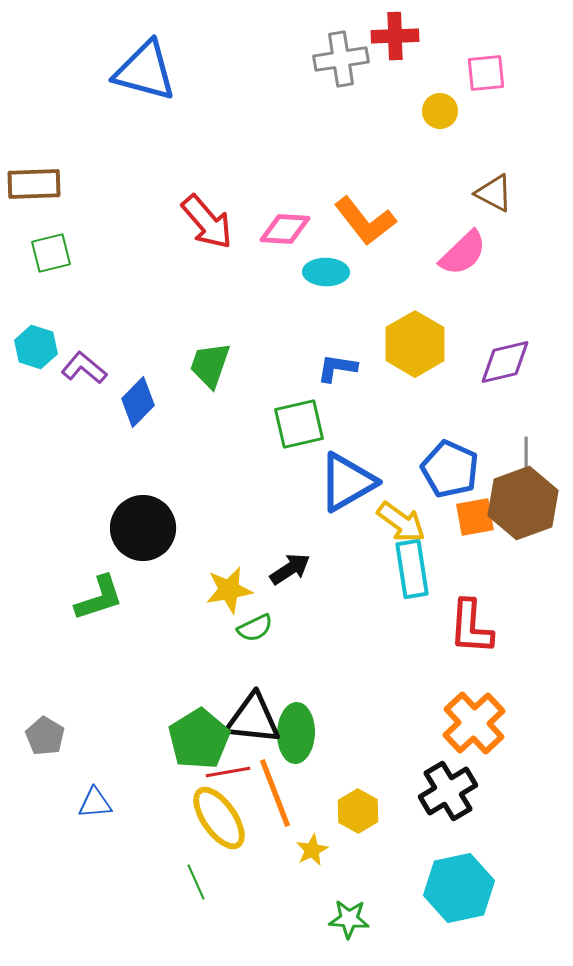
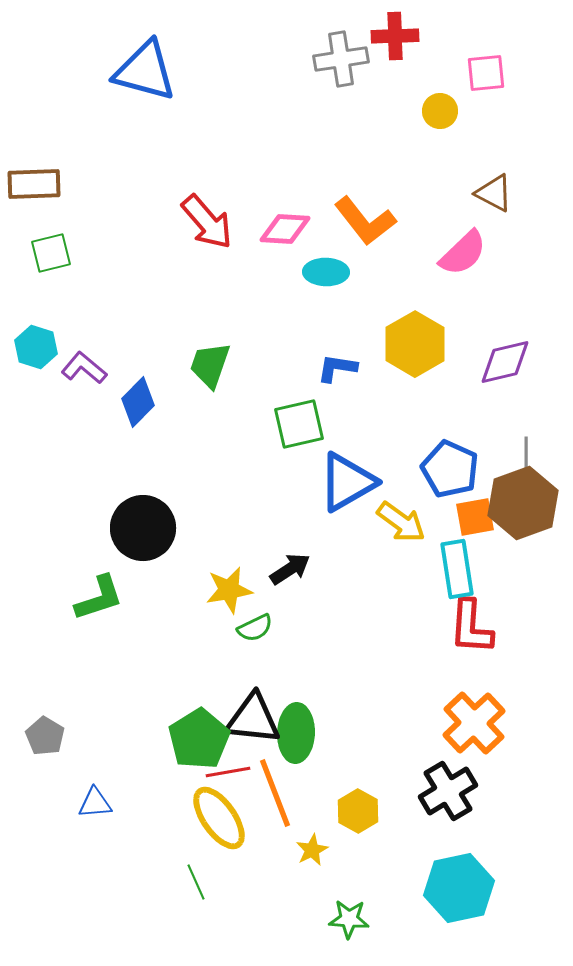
cyan rectangle at (412, 569): moved 45 px right
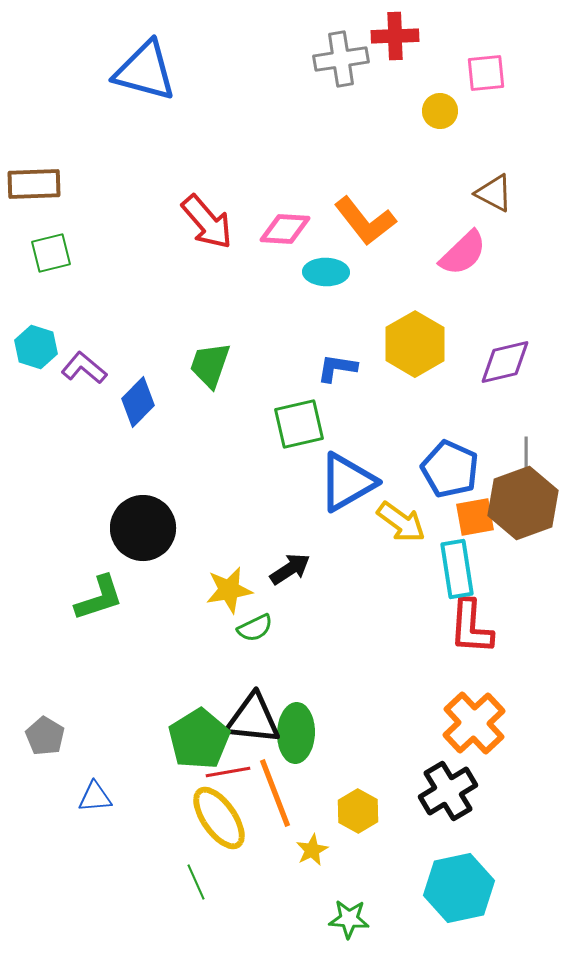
blue triangle at (95, 803): moved 6 px up
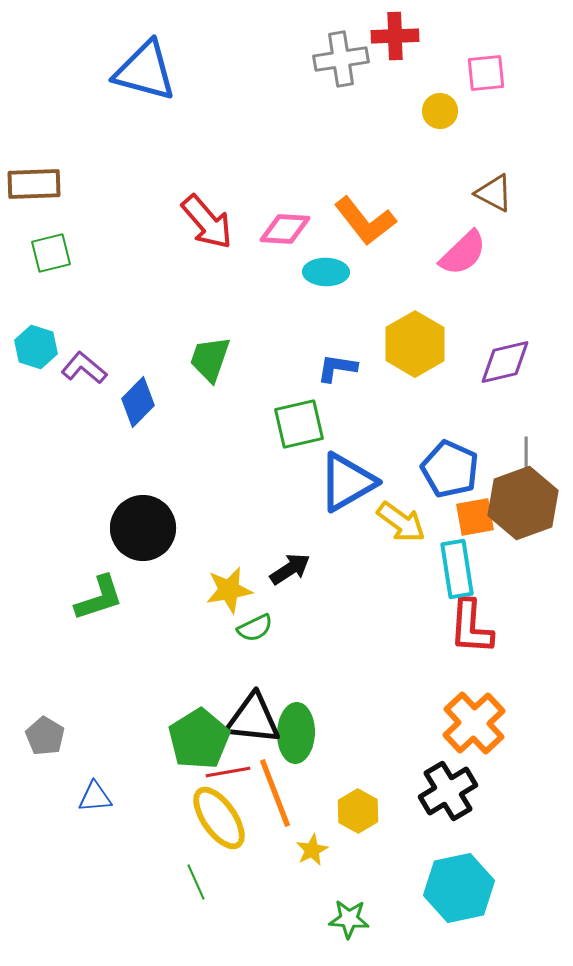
green trapezoid at (210, 365): moved 6 px up
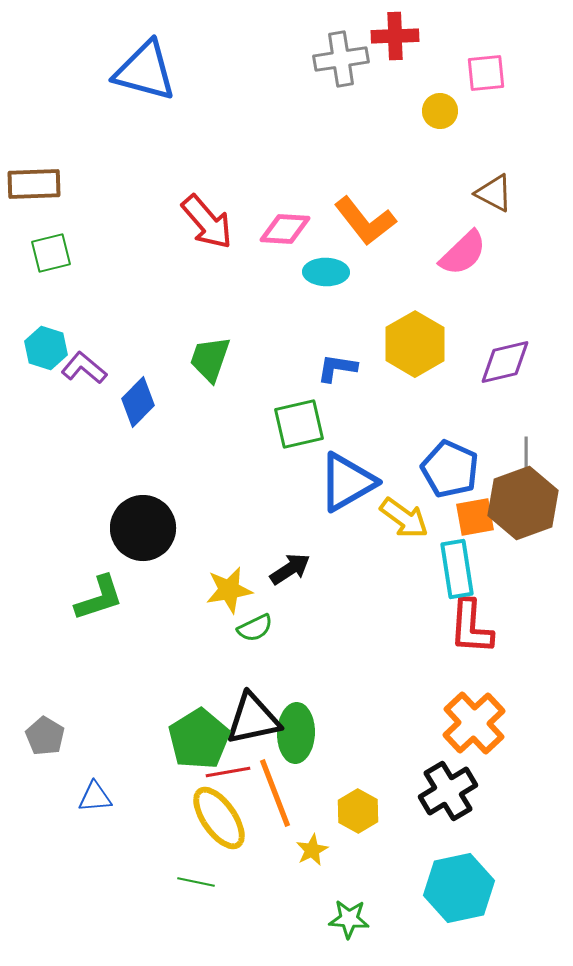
cyan hexagon at (36, 347): moved 10 px right, 1 px down
yellow arrow at (401, 522): moved 3 px right, 4 px up
black triangle at (253, 719): rotated 18 degrees counterclockwise
green line at (196, 882): rotated 54 degrees counterclockwise
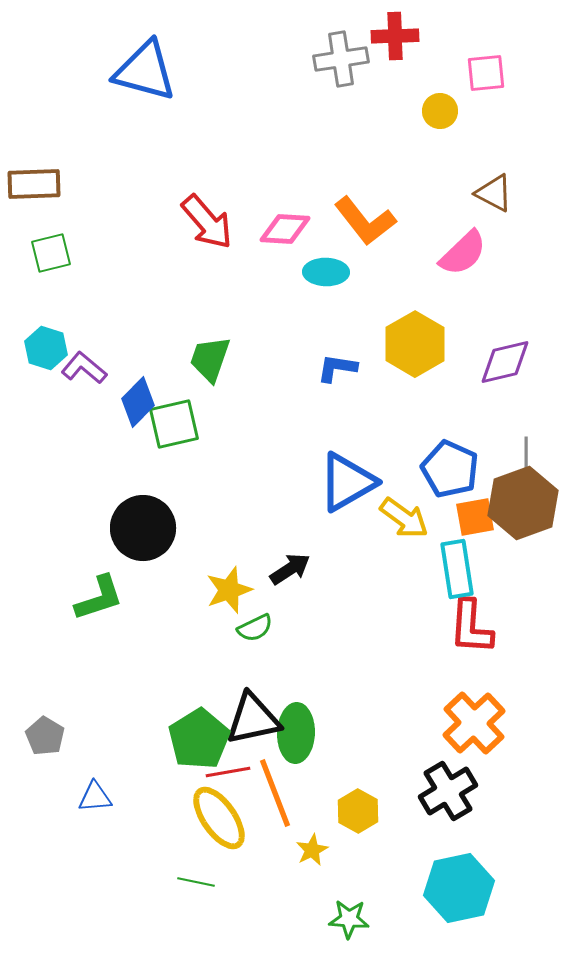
green square at (299, 424): moved 125 px left
yellow star at (229, 590): rotated 9 degrees counterclockwise
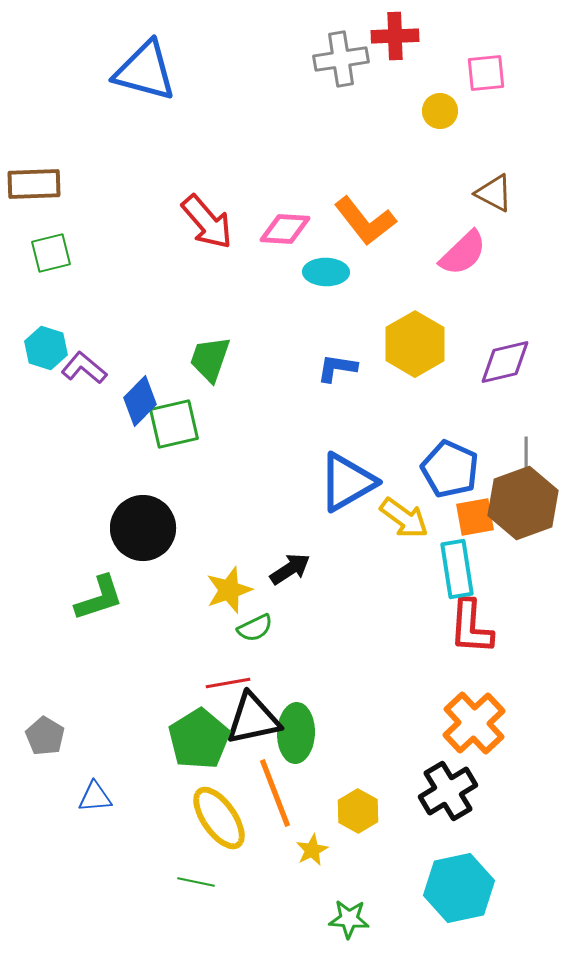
blue diamond at (138, 402): moved 2 px right, 1 px up
red line at (228, 772): moved 89 px up
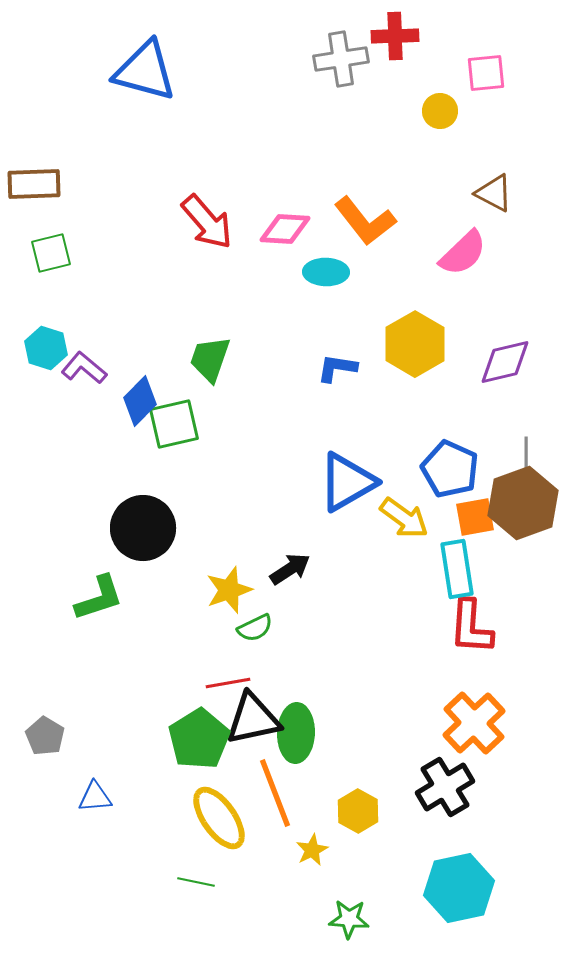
black cross at (448, 791): moved 3 px left, 4 px up
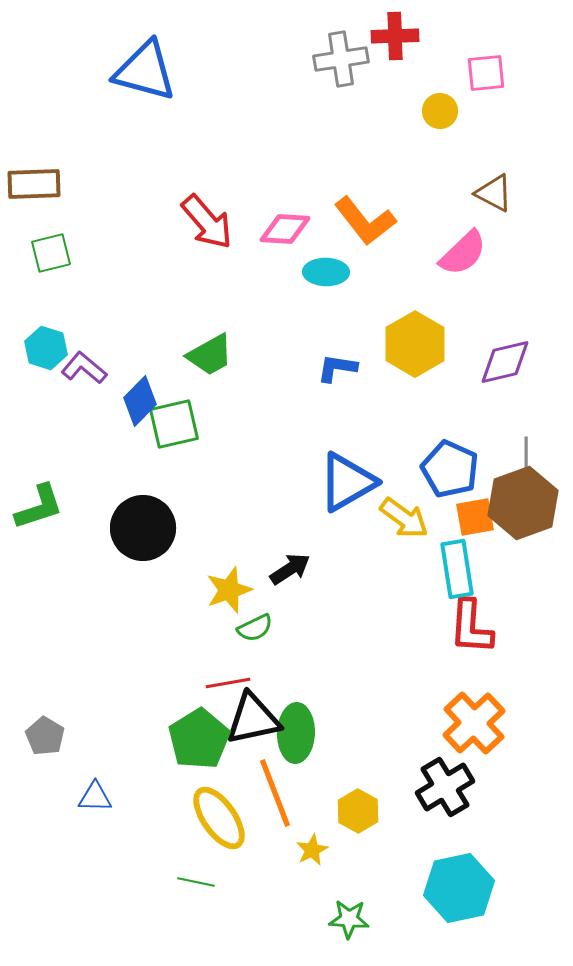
green trapezoid at (210, 359): moved 4 px up; rotated 138 degrees counterclockwise
green L-shape at (99, 598): moved 60 px left, 91 px up
blue triangle at (95, 797): rotated 6 degrees clockwise
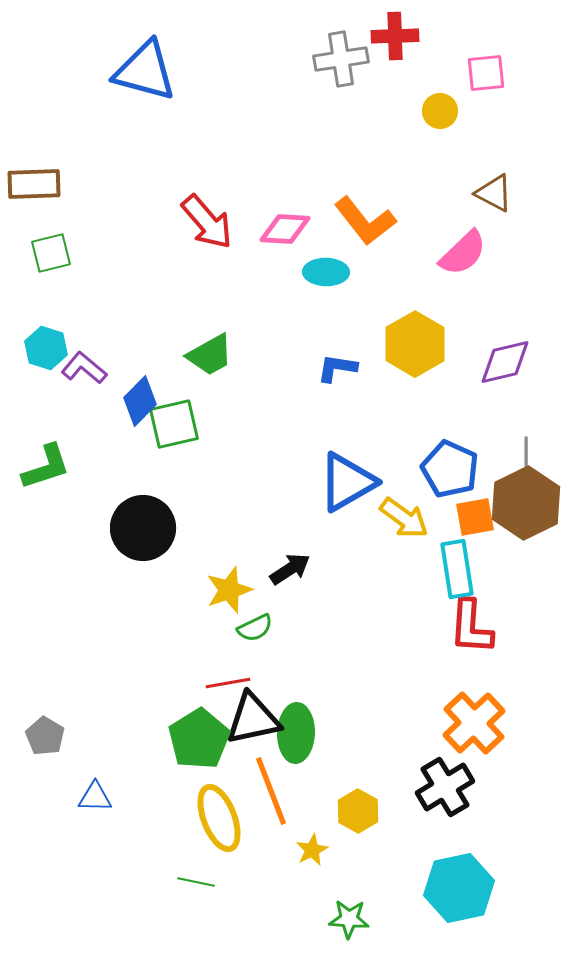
brown hexagon at (523, 503): moved 3 px right; rotated 6 degrees counterclockwise
green L-shape at (39, 507): moved 7 px right, 40 px up
orange line at (275, 793): moved 4 px left, 2 px up
yellow ellipse at (219, 818): rotated 14 degrees clockwise
